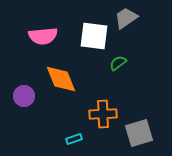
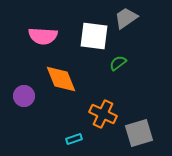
pink semicircle: rotated 8 degrees clockwise
orange cross: rotated 28 degrees clockwise
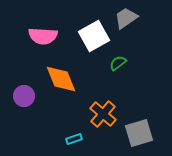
white square: rotated 36 degrees counterclockwise
orange cross: rotated 16 degrees clockwise
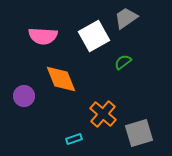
green semicircle: moved 5 px right, 1 px up
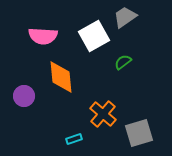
gray trapezoid: moved 1 px left, 1 px up
orange diamond: moved 2 px up; rotated 16 degrees clockwise
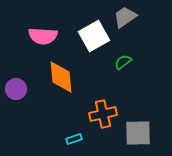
purple circle: moved 8 px left, 7 px up
orange cross: rotated 36 degrees clockwise
gray square: moved 1 px left; rotated 16 degrees clockwise
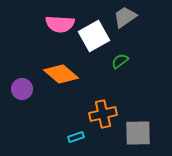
pink semicircle: moved 17 px right, 12 px up
green semicircle: moved 3 px left, 1 px up
orange diamond: moved 3 px up; rotated 44 degrees counterclockwise
purple circle: moved 6 px right
cyan rectangle: moved 2 px right, 2 px up
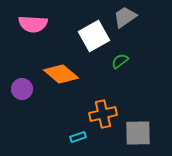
pink semicircle: moved 27 px left
cyan rectangle: moved 2 px right
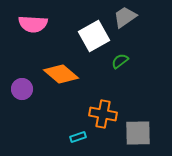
orange cross: rotated 24 degrees clockwise
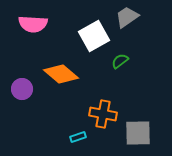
gray trapezoid: moved 2 px right
